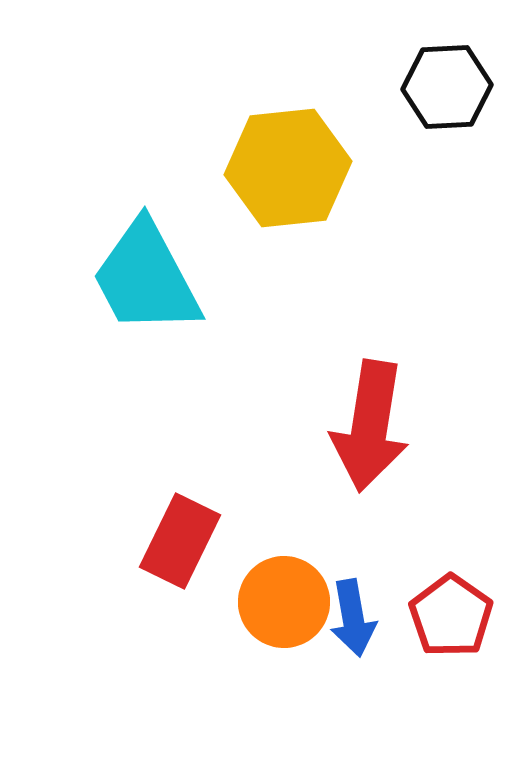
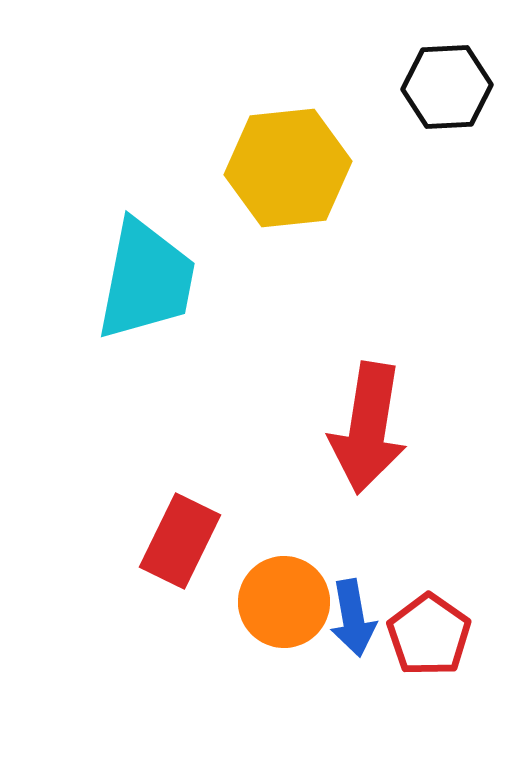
cyan trapezoid: moved 2 px down; rotated 141 degrees counterclockwise
red arrow: moved 2 px left, 2 px down
red pentagon: moved 22 px left, 19 px down
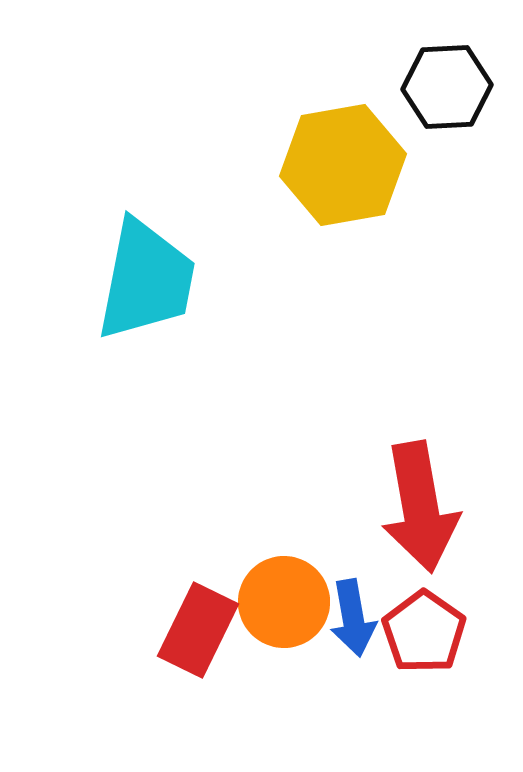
yellow hexagon: moved 55 px right, 3 px up; rotated 4 degrees counterclockwise
red arrow: moved 52 px right, 79 px down; rotated 19 degrees counterclockwise
red rectangle: moved 18 px right, 89 px down
red pentagon: moved 5 px left, 3 px up
